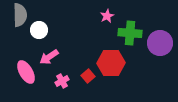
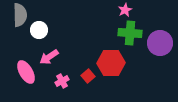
pink star: moved 18 px right, 6 px up
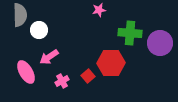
pink star: moved 26 px left; rotated 16 degrees clockwise
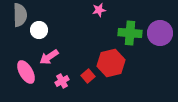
purple circle: moved 10 px up
red hexagon: rotated 12 degrees counterclockwise
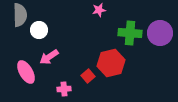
pink cross: moved 2 px right, 8 px down; rotated 24 degrees clockwise
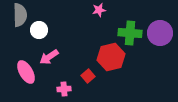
red hexagon: moved 6 px up
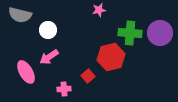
gray semicircle: rotated 105 degrees clockwise
white circle: moved 9 px right
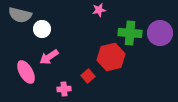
white circle: moved 6 px left, 1 px up
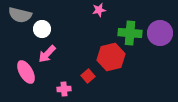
pink arrow: moved 2 px left, 3 px up; rotated 12 degrees counterclockwise
